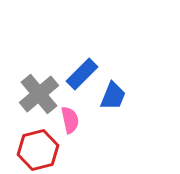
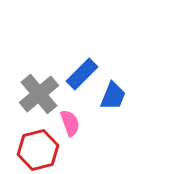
pink semicircle: moved 3 px down; rotated 8 degrees counterclockwise
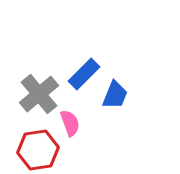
blue rectangle: moved 2 px right
blue trapezoid: moved 2 px right, 1 px up
red hexagon: rotated 6 degrees clockwise
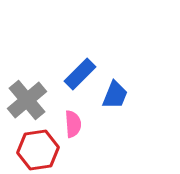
blue rectangle: moved 4 px left
gray cross: moved 12 px left, 6 px down
pink semicircle: moved 3 px right, 1 px down; rotated 16 degrees clockwise
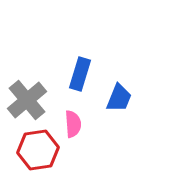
blue rectangle: rotated 28 degrees counterclockwise
blue trapezoid: moved 4 px right, 3 px down
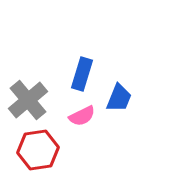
blue rectangle: moved 2 px right
gray cross: moved 1 px right
pink semicircle: moved 9 px right, 8 px up; rotated 68 degrees clockwise
